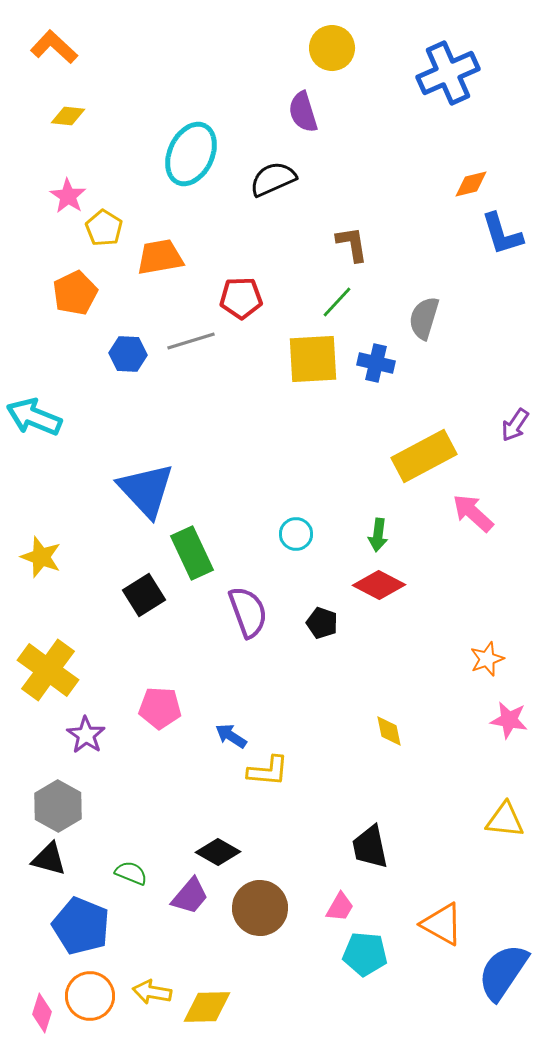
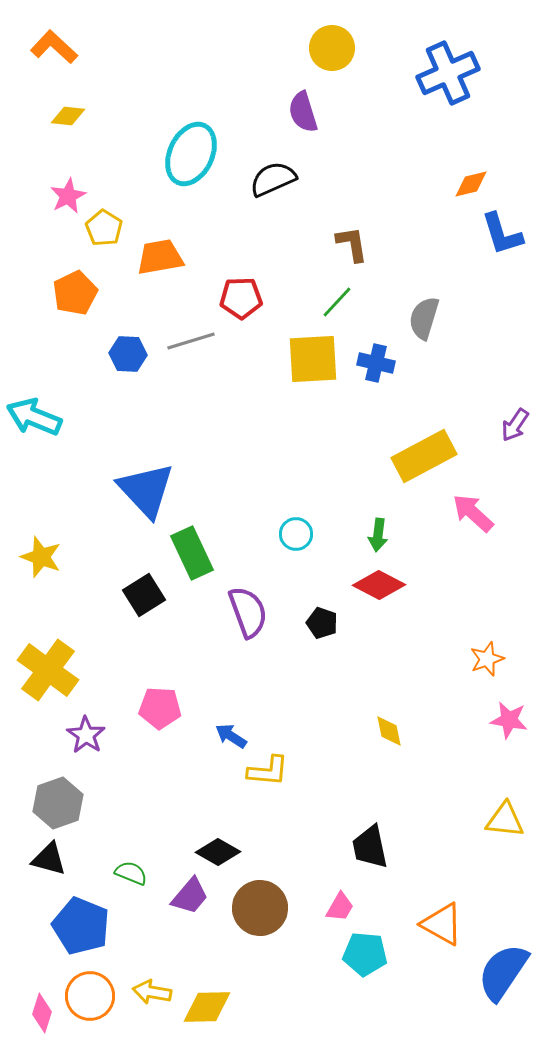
pink star at (68, 196): rotated 12 degrees clockwise
gray hexagon at (58, 806): moved 3 px up; rotated 12 degrees clockwise
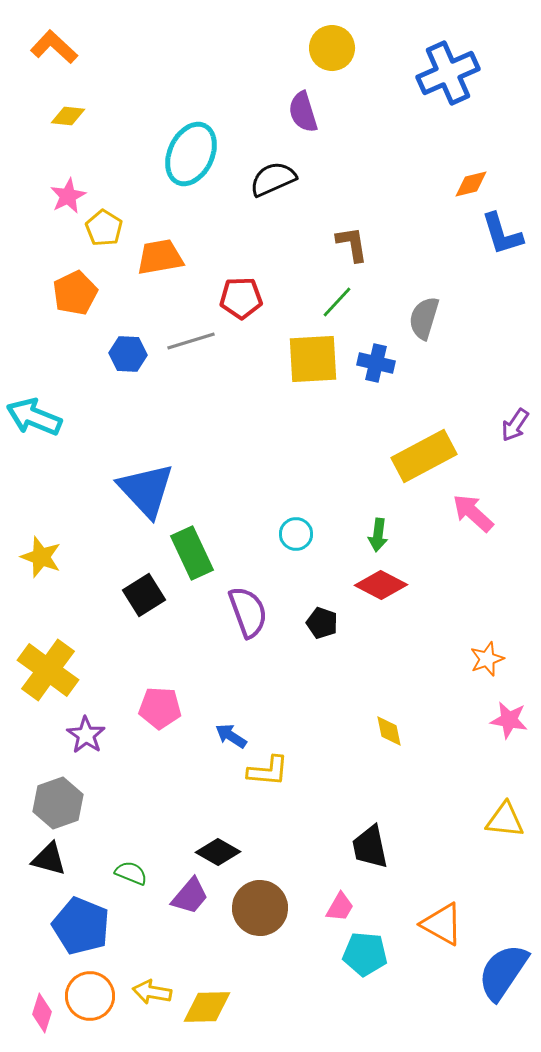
red diamond at (379, 585): moved 2 px right
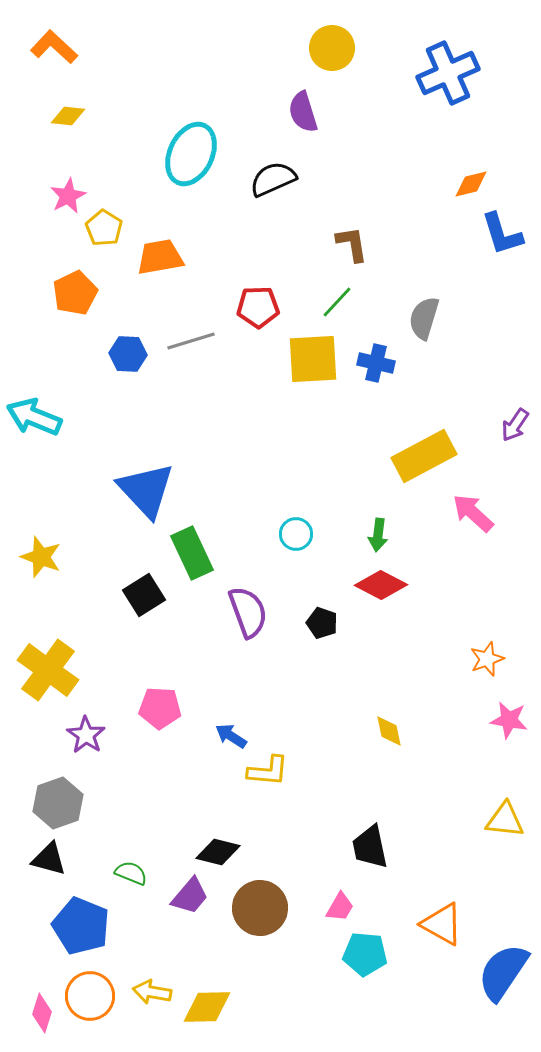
red pentagon at (241, 298): moved 17 px right, 9 px down
black diamond at (218, 852): rotated 15 degrees counterclockwise
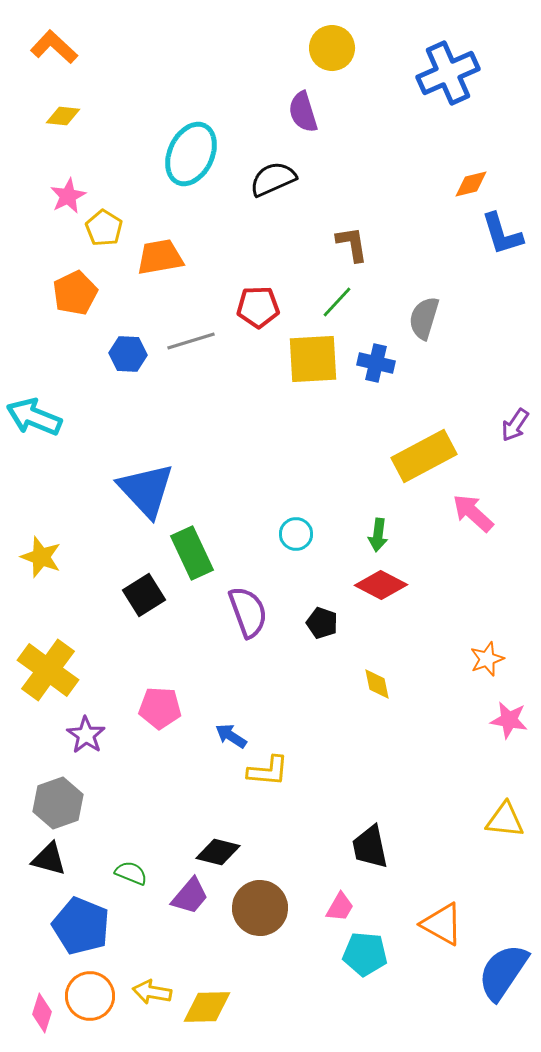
yellow diamond at (68, 116): moved 5 px left
yellow diamond at (389, 731): moved 12 px left, 47 px up
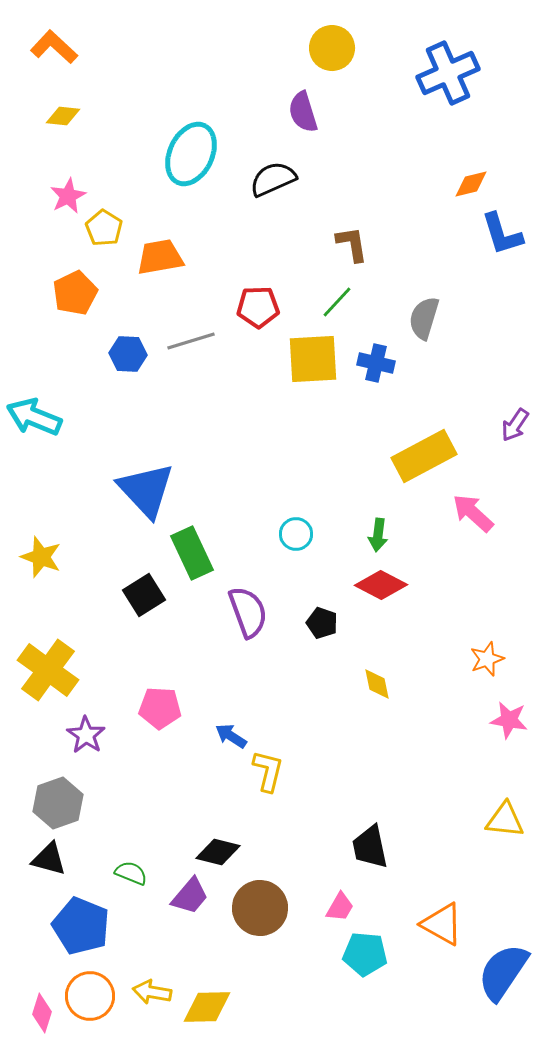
yellow L-shape at (268, 771): rotated 81 degrees counterclockwise
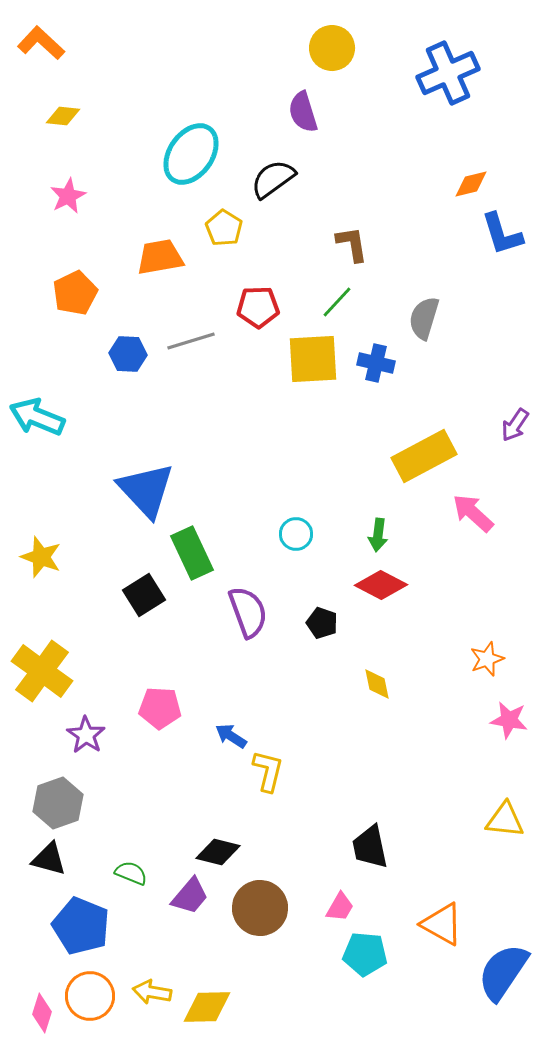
orange L-shape at (54, 47): moved 13 px left, 4 px up
cyan ellipse at (191, 154): rotated 10 degrees clockwise
black semicircle at (273, 179): rotated 12 degrees counterclockwise
yellow pentagon at (104, 228): moved 120 px right
cyan arrow at (34, 417): moved 3 px right
yellow cross at (48, 670): moved 6 px left, 1 px down
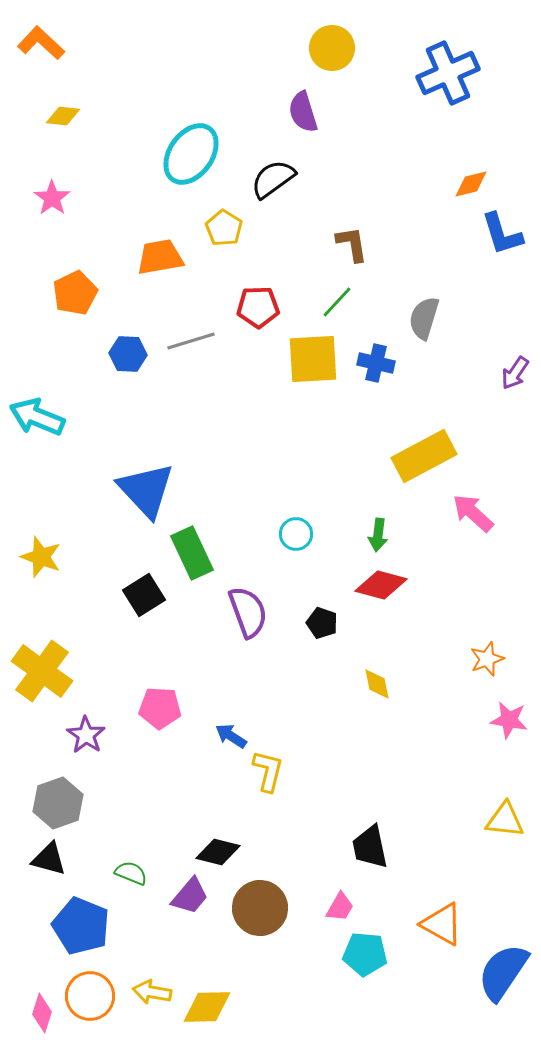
pink star at (68, 196): moved 16 px left, 2 px down; rotated 9 degrees counterclockwise
purple arrow at (515, 425): moved 52 px up
red diamond at (381, 585): rotated 12 degrees counterclockwise
